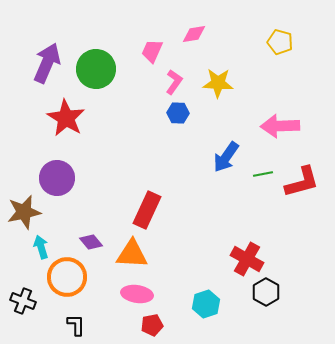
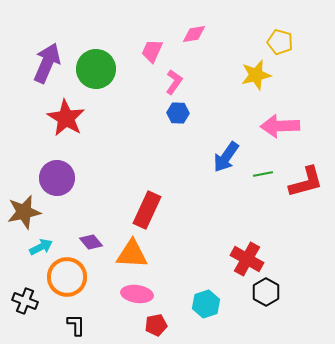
yellow star: moved 38 px right, 8 px up; rotated 16 degrees counterclockwise
red L-shape: moved 4 px right
cyan arrow: rotated 80 degrees clockwise
black cross: moved 2 px right
red pentagon: moved 4 px right
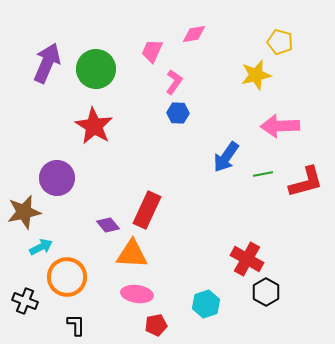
red star: moved 28 px right, 8 px down
purple diamond: moved 17 px right, 17 px up
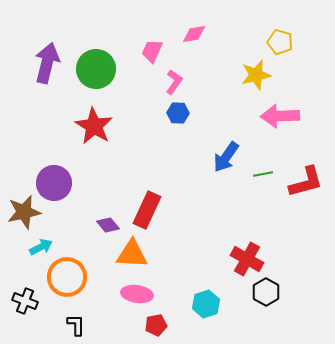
purple arrow: rotated 9 degrees counterclockwise
pink arrow: moved 10 px up
purple circle: moved 3 px left, 5 px down
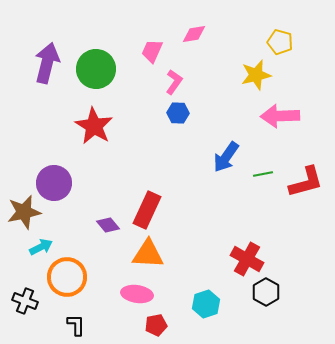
orange triangle: moved 16 px right
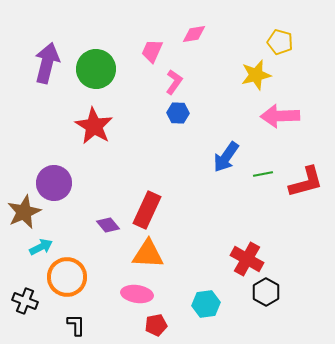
brown star: rotated 12 degrees counterclockwise
cyan hexagon: rotated 12 degrees clockwise
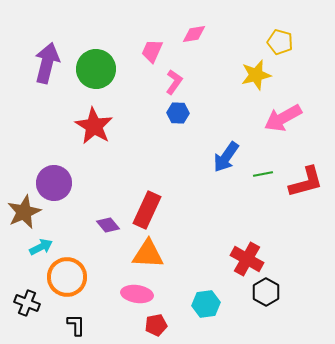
pink arrow: moved 3 px right, 2 px down; rotated 27 degrees counterclockwise
black cross: moved 2 px right, 2 px down
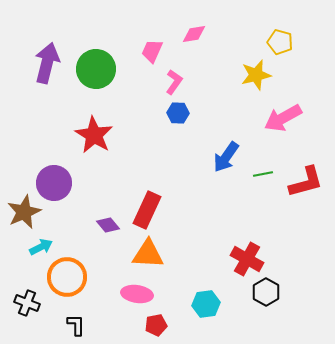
red star: moved 9 px down
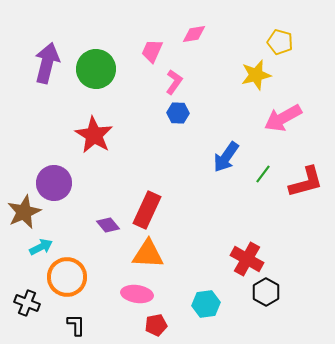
green line: rotated 42 degrees counterclockwise
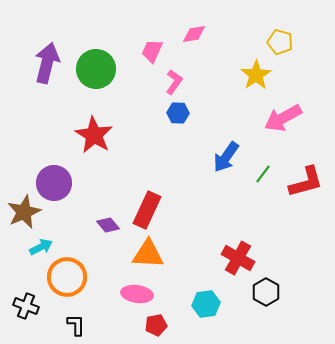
yellow star: rotated 20 degrees counterclockwise
red cross: moved 9 px left, 1 px up
black cross: moved 1 px left, 3 px down
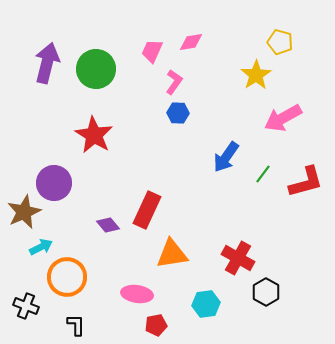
pink diamond: moved 3 px left, 8 px down
orange triangle: moved 24 px right; rotated 12 degrees counterclockwise
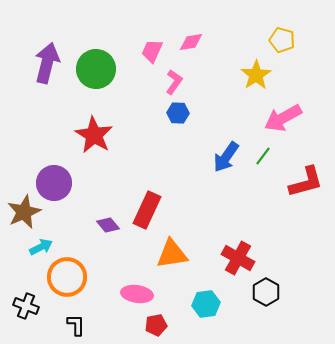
yellow pentagon: moved 2 px right, 2 px up
green line: moved 18 px up
